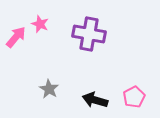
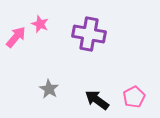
black arrow: moved 2 px right; rotated 20 degrees clockwise
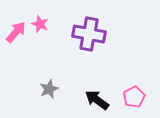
pink arrow: moved 5 px up
gray star: rotated 18 degrees clockwise
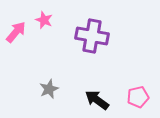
pink star: moved 4 px right, 4 px up
purple cross: moved 3 px right, 2 px down
pink pentagon: moved 4 px right; rotated 15 degrees clockwise
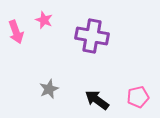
pink arrow: rotated 120 degrees clockwise
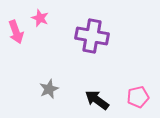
pink star: moved 4 px left, 2 px up
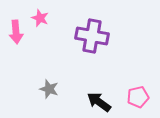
pink arrow: rotated 15 degrees clockwise
gray star: rotated 30 degrees counterclockwise
black arrow: moved 2 px right, 2 px down
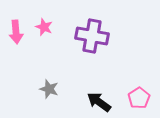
pink star: moved 4 px right, 9 px down
pink pentagon: moved 1 px right, 1 px down; rotated 20 degrees counterclockwise
